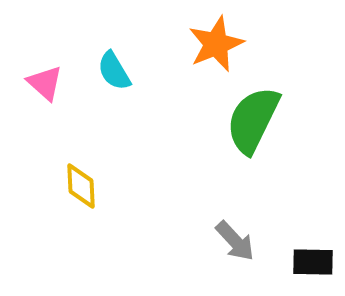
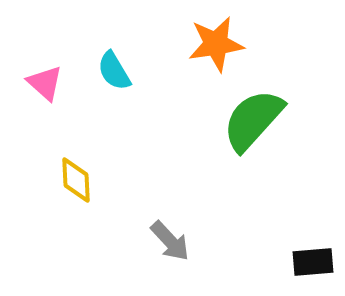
orange star: rotated 14 degrees clockwise
green semicircle: rotated 16 degrees clockwise
yellow diamond: moved 5 px left, 6 px up
gray arrow: moved 65 px left
black rectangle: rotated 6 degrees counterclockwise
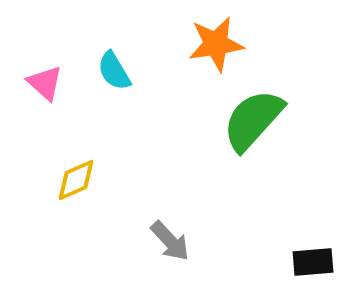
yellow diamond: rotated 69 degrees clockwise
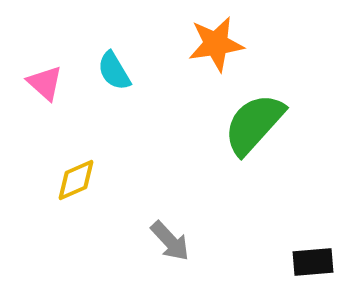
green semicircle: moved 1 px right, 4 px down
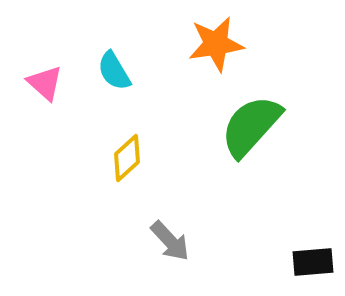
green semicircle: moved 3 px left, 2 px down
yellow diamond: moved 51 px right, 22 px up; rotated 18 degrees counterclockwise
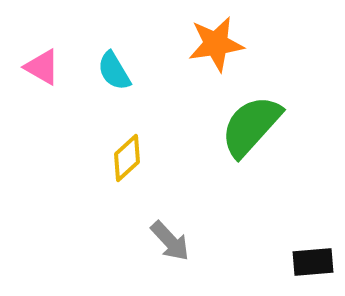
pink triangle: moved 3 px left, 16 px up; rotated 12 degrees counterclockwise
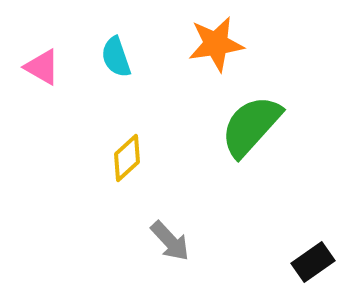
cyan semicircle: moved 2 px right, 14 px up; rotated 12 degrees clockwise
black rectangle: rotated 30 degrees counterclockwise
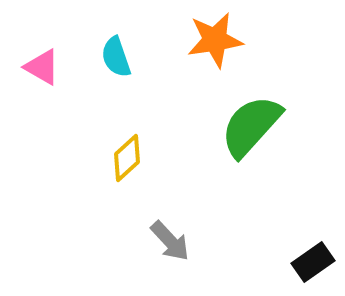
orange star: moved 1 px left, 4 px up
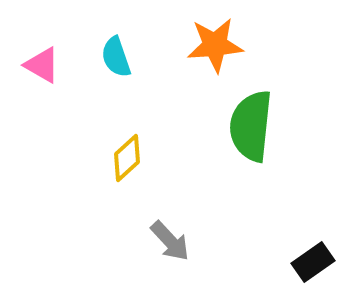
orange star: moved 5 px down; rotated 4 degrees clockwise
pink triangle: moved 2 px up
green semicircle: rotated 36 degrees counterclockwise
